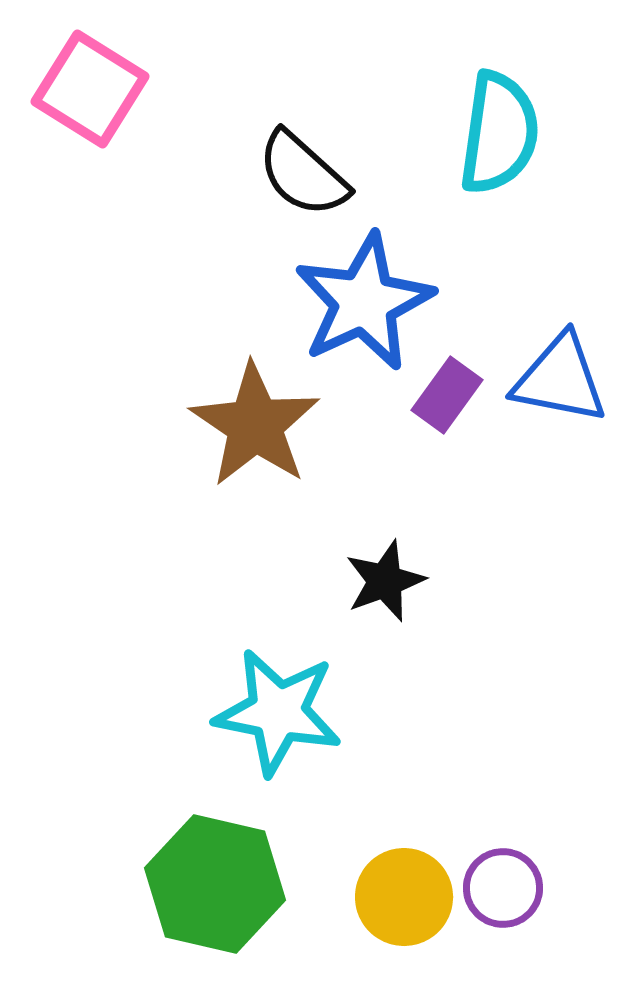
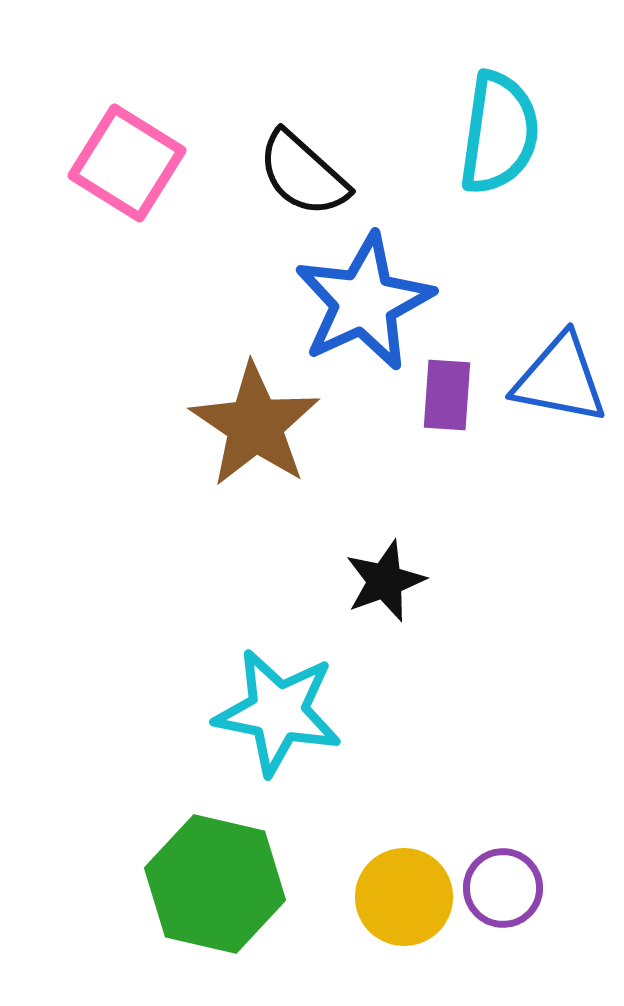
pink square: moved 37 px right, 74 px down
purple rectangle: rotated 32 degrees counterclockwise
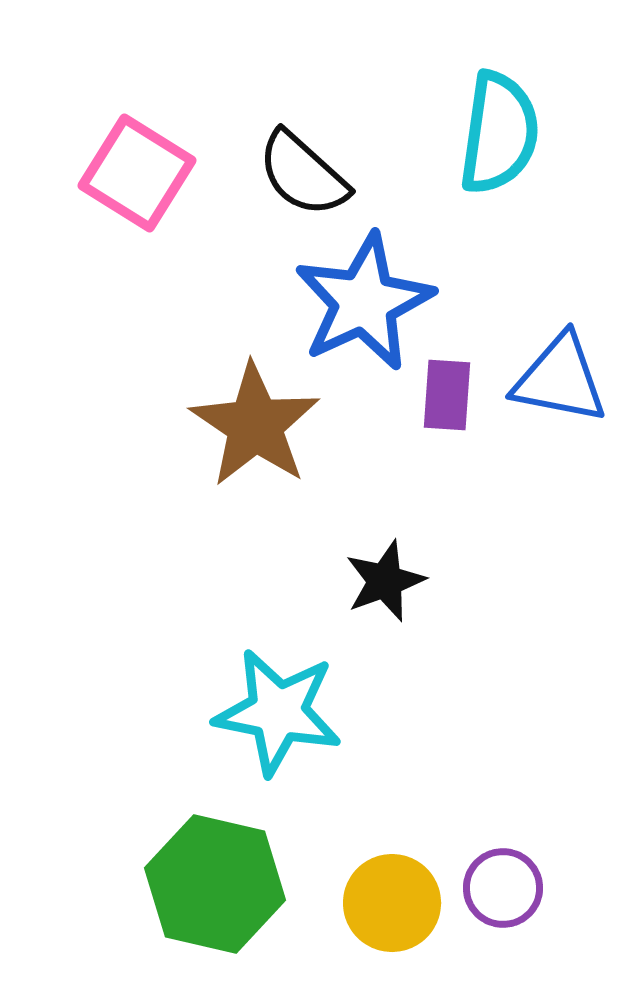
pink square: moved 10 px right, 10 px down
yellow circle: moved 12 px left, 6 px down
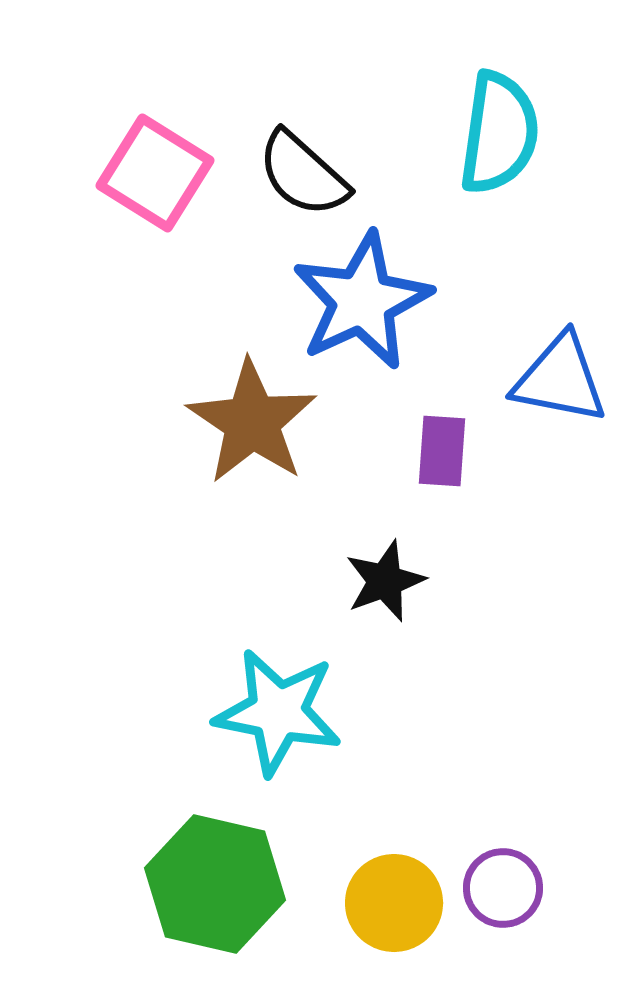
pink square: moved 18 px right
blue star: moved 2 px left, 1 px up
purple rectangle: moved 5 px left, 56 px down
brown star: moved 3 px left, 3 px up
yellow circle: moved 2 px right
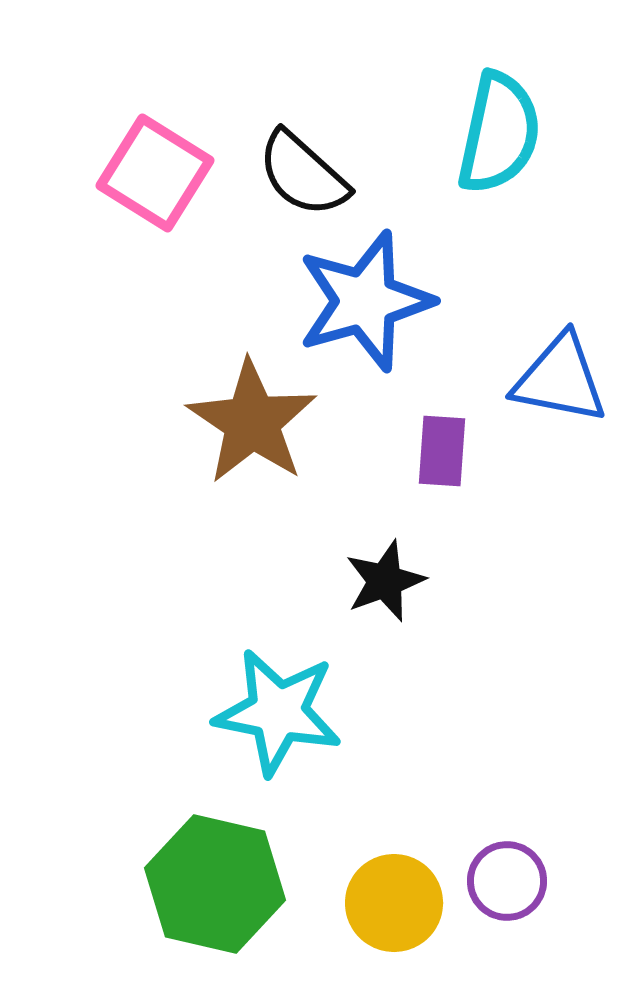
cyan semicircle: rotated 4 degrees clockwise
blue star: moved 3 px right; rotated 9 degrees clockwise
purple circle: moved 4 px right, 7 px up
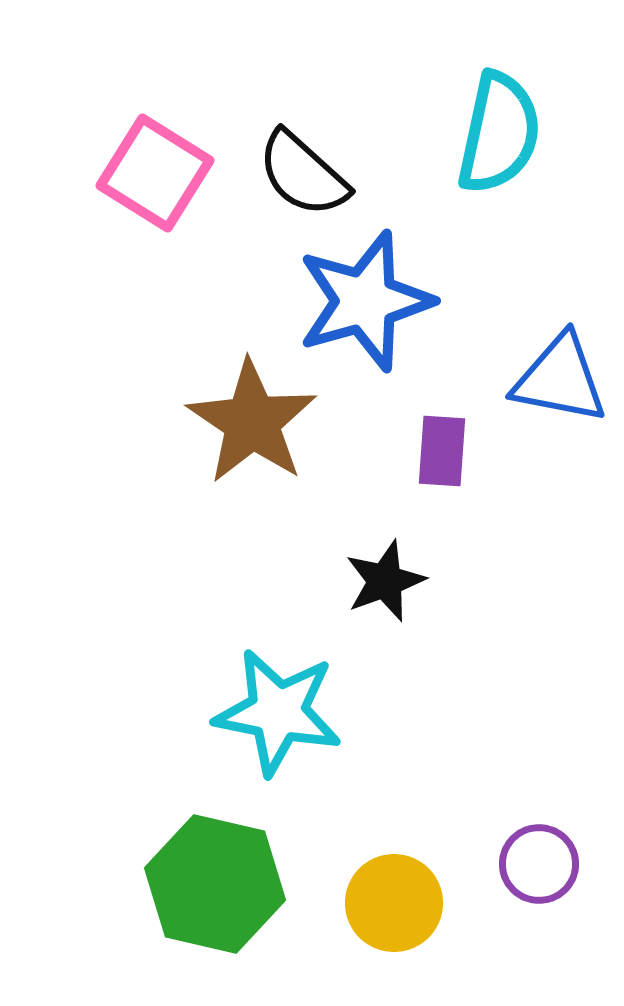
purple circle: moved 32 px right, 17 px up
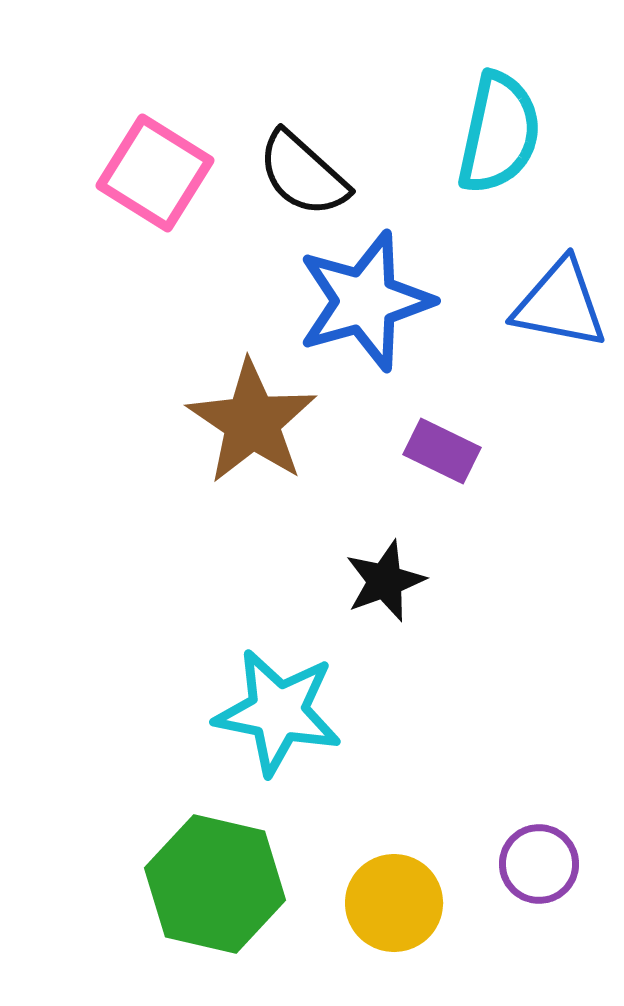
blue triangle: moved 75 px up
purple rectangle: rotated 68 degrees counterclockwise
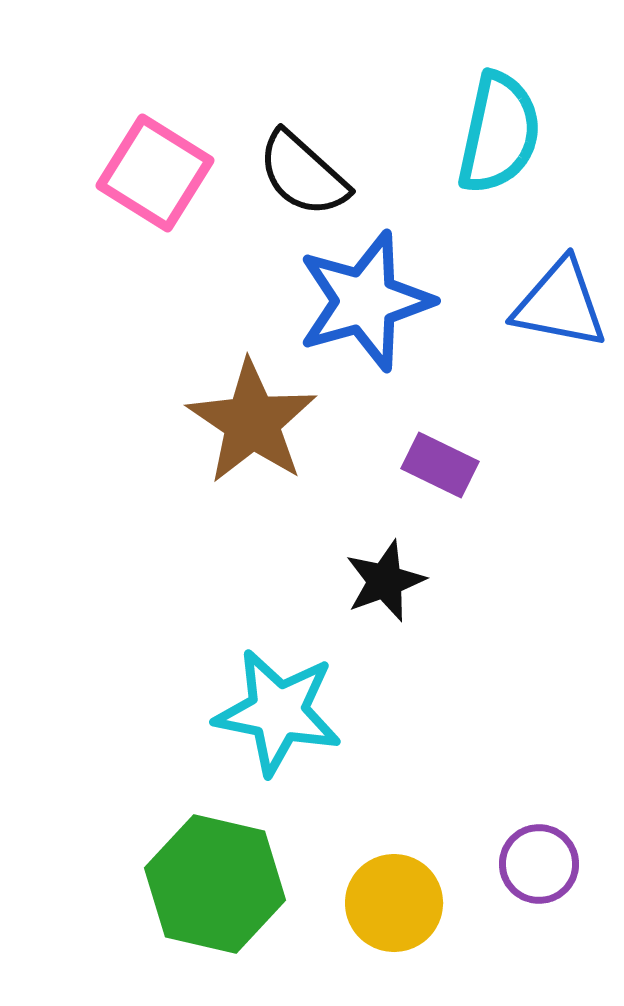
purple rectangle: moved 2 px left, 14 px down
